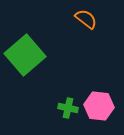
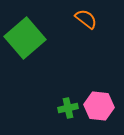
green square: moved 17 px up
green cross: rotated 24 degrees counterclockwise
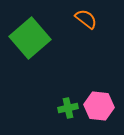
green square: moved 5 px right
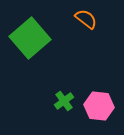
green cross: moved 4 px left, 7 px up; rotated 24 degrees counterclockwise
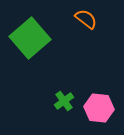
pink hexagon: moved 2 px down
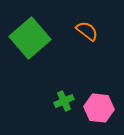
orange semicircle: moved 1 px right, 12 px down
green cross: rotated 12 degrees clockwise
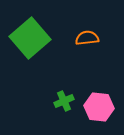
orange semicircle: moved 7 px down; rotated 45 degrees counterclockwise
pink hexagon: moved 1 px up
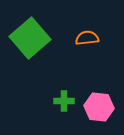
green cross: rotated 24 degrees clockwise
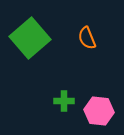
orange semicircle: rotated 105 degrees counterclockwise
pink hexagon: moved 4 px down
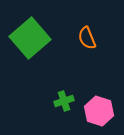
green cross: rotated 18 degrees counterclockwise
pink hexagon: rotated 12 degrees clockwise
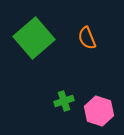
green square: moved 4 px right
